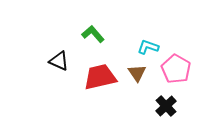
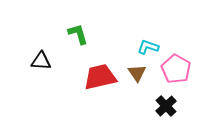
green L-shape: moved 15 px left; rotated 25 degrees clockwise
black triangle: moved 18 px left; rotated 20 degrees counterclockwise
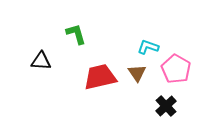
green L-shape: moved 2 px left
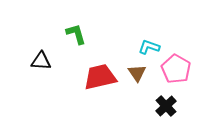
cyan L-shape: moved 1 px right
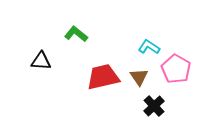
green L-shape: rotated 35 degrees counterclockwise
cyan L-shape: rotated 15 degrees clockwise
brown triangle: moved 2 px right, 4 px down
red trapezoid: moved 3 px right
black cross: moved 12 px left
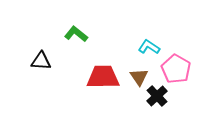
red trapezoid: rotated 12 degrees clockwise
black cross: moved 3 px right, 10 px up
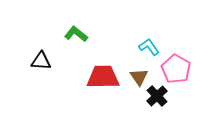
cyan L-shape: rotated 20 degrees clockwise
